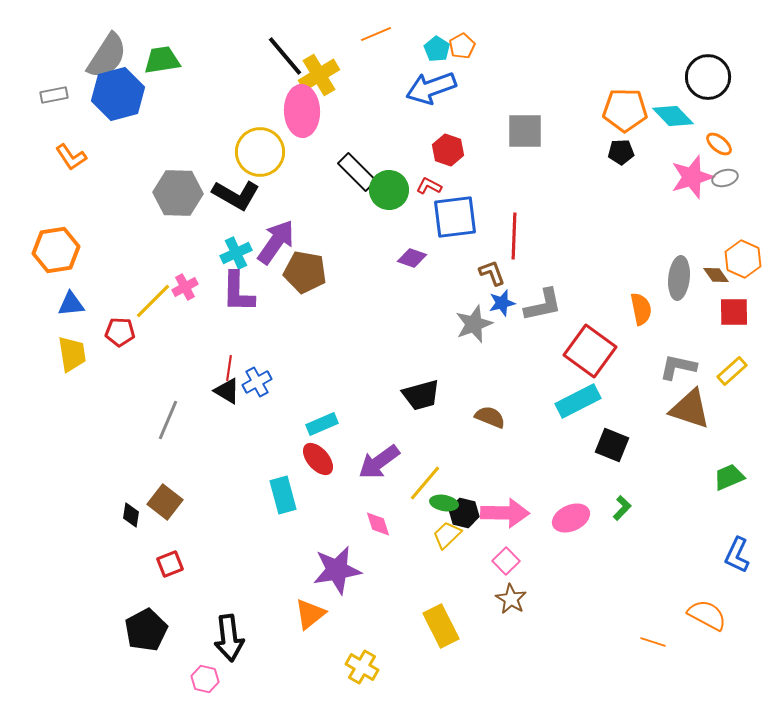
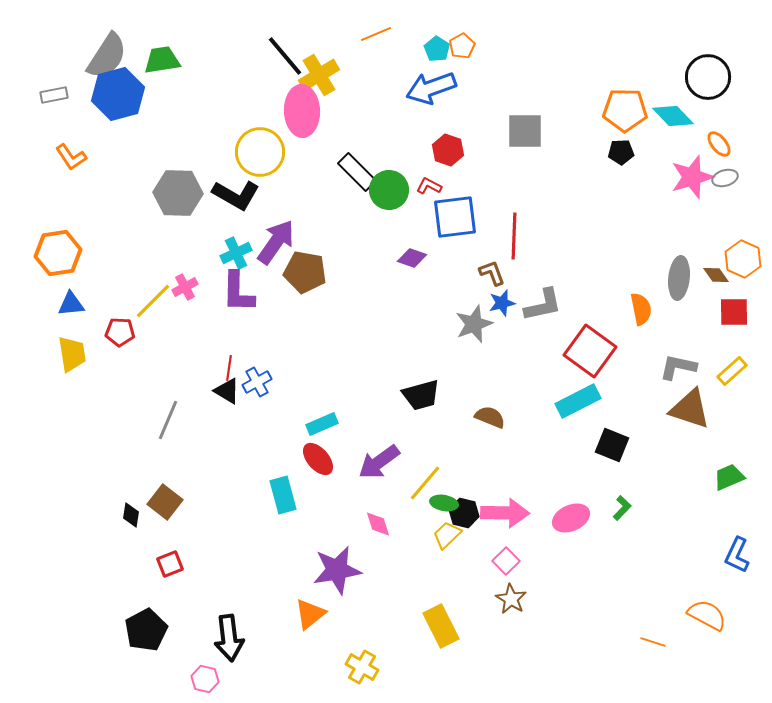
orange ellipse at (719, 144): rotated 12 degrees clockwise
orange hexagon at (56, 250): moved 2 px right, 3 px down
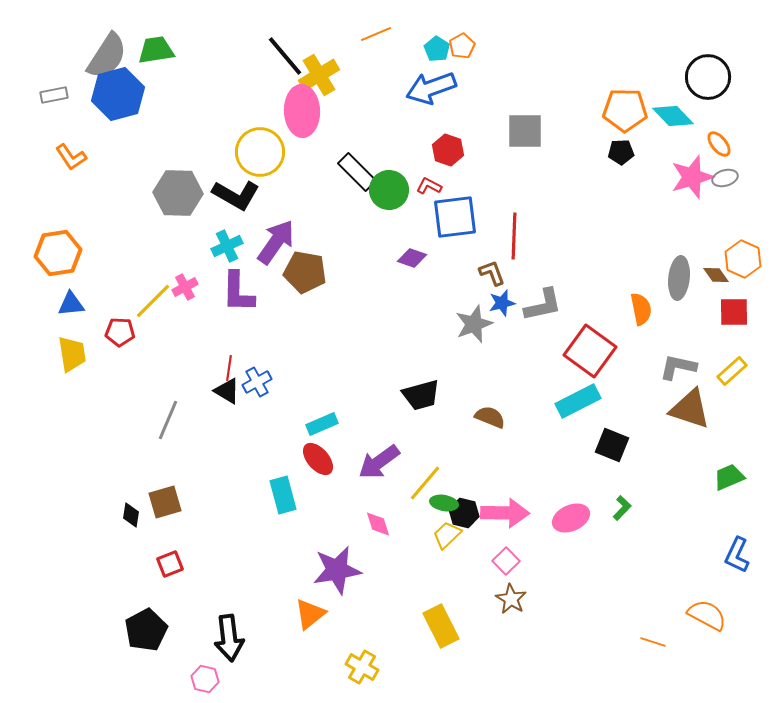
green trapezoid at (162, 60): moved 6 px left, 10 px up
cyan cross at (236, 253): moved 9 px left, 7 px up
brown square at (165, 502): rotated 36 degrees clockwise
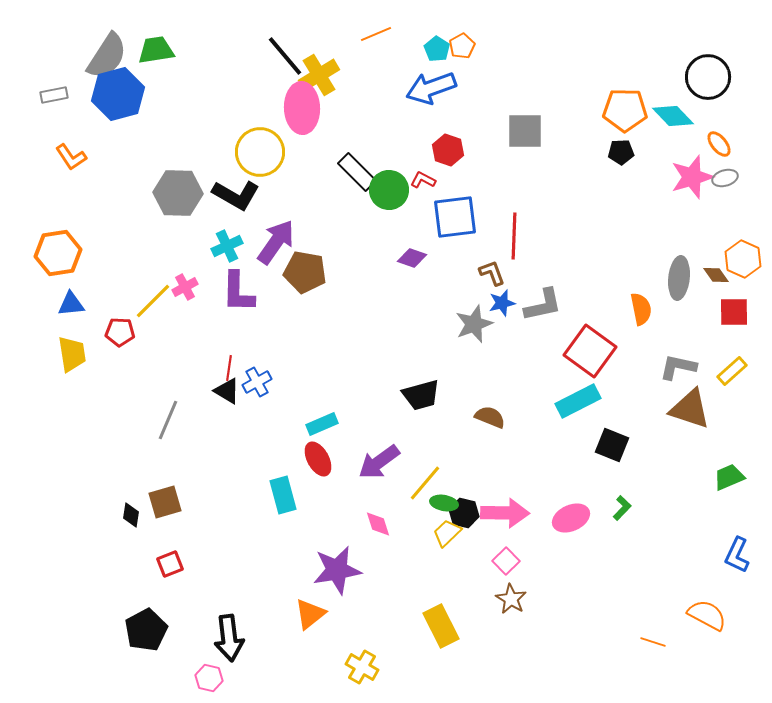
pink ellipse at (302, 111): moved 3 px up
red L-shape at (429, 186): moved 6 px left, 6 px up
red ellipse at (318, 459): rotated 12 degrees clockwise
yellow trapezoid at (447, 535): moved 2 px up
pink hexagon at (205, 679): moved 4 px right, 1 px up
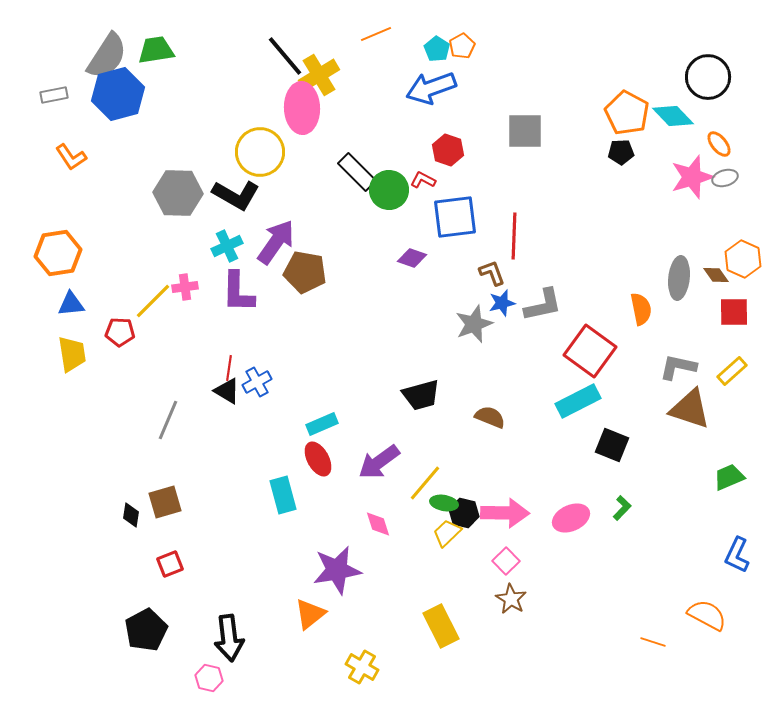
orange pentagon at (625, 110): moved 2 px right, 3 px down; rotated 27 degrees clockwise
pink cross at (185, 287): rotated 20 degrees clockwise
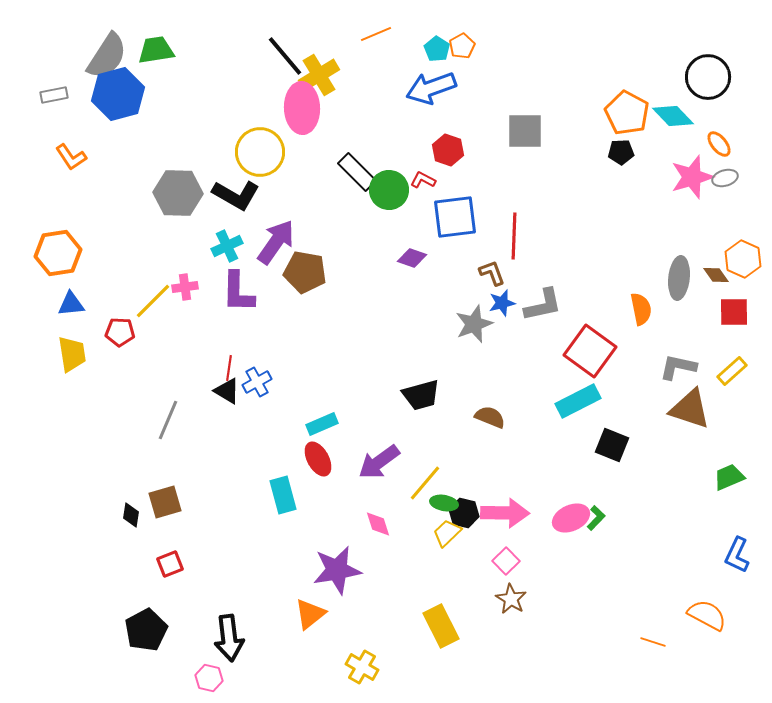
green L-shape at (622, 508): moved 26 px left, 10 px down
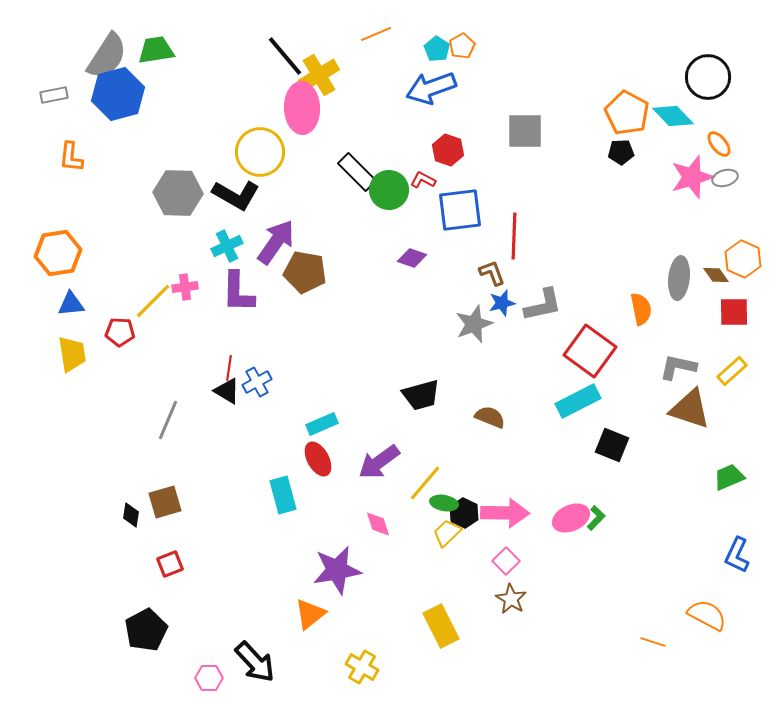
orange L-shape at (71, 157): rotated 40 degrees clockwise
blue square at (455, 217): moved 5 px right, 7 px up
black hexagon at (464, 513): rotated 12 degrees clockwise
black arrow at (229, 638): moved 26 px right, 24 px down; rotated 36 degrees counterclockwise
pink hexagon at (209, 678): rotated 12 degrees counterclockwise
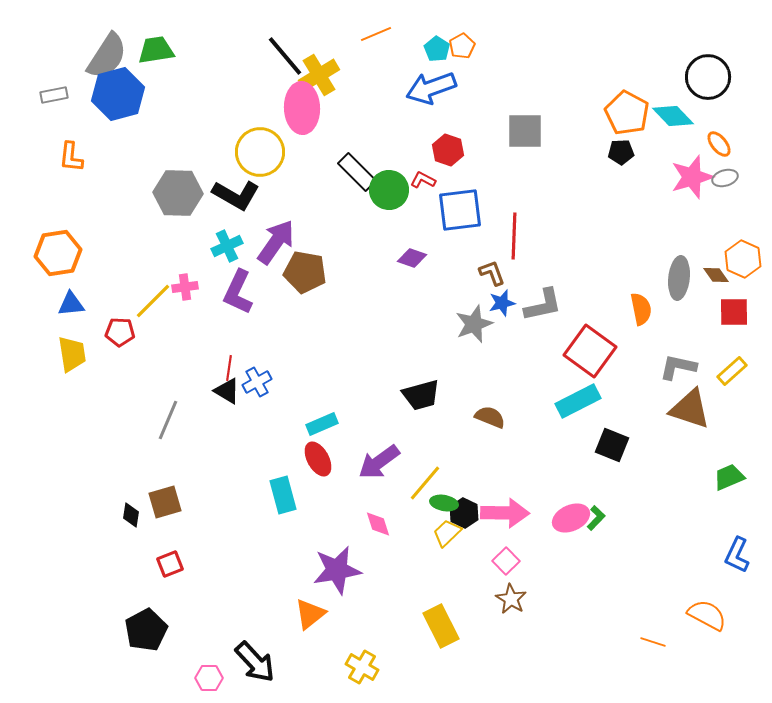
purple L-shape at (238, 292): rotated 24 degrees clockwise
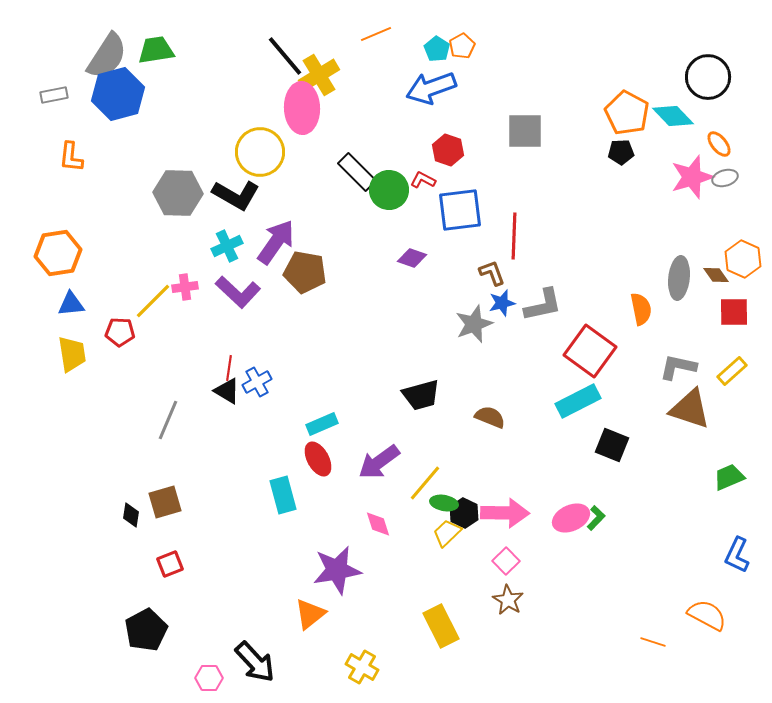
purple L-shape at (238, 292): rotated 72 degrees counterclockwise
brown star at (511, 599): moved 3 px left, 1 px down
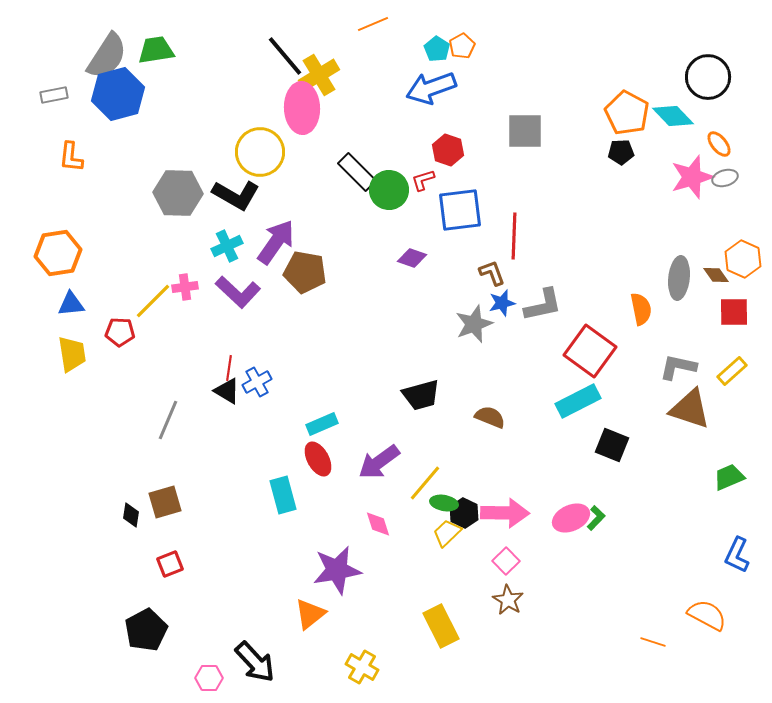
orange line at (376, 34): moved 3 px left, 10 px up
red L-shape at (423, 180): rotated 45 degrees counterclockwise
